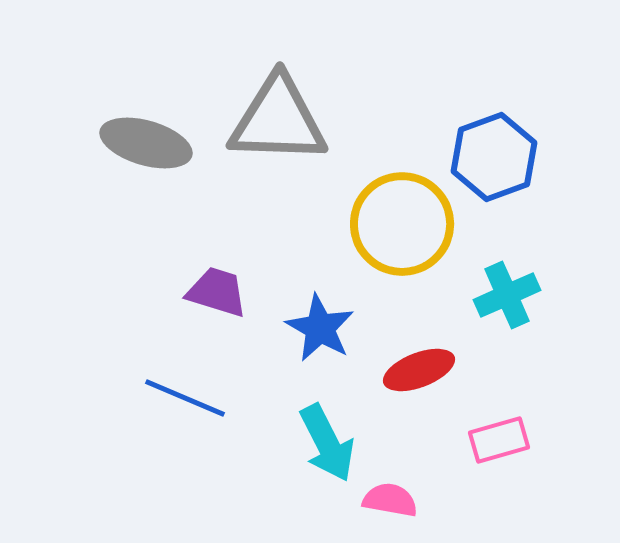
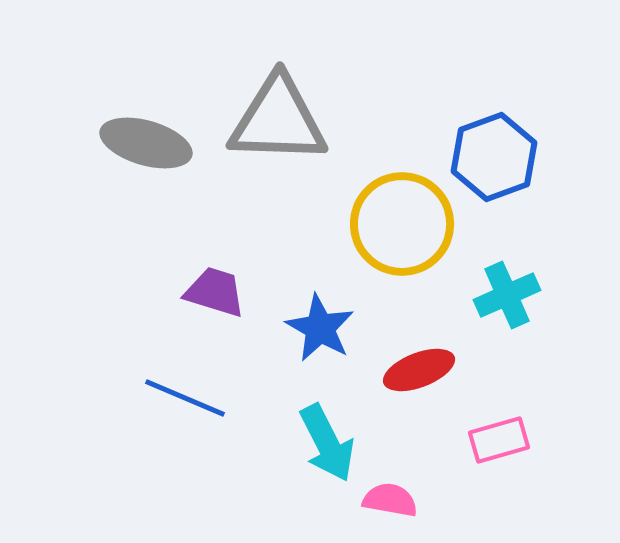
purple trapezoid: moved 2 px left
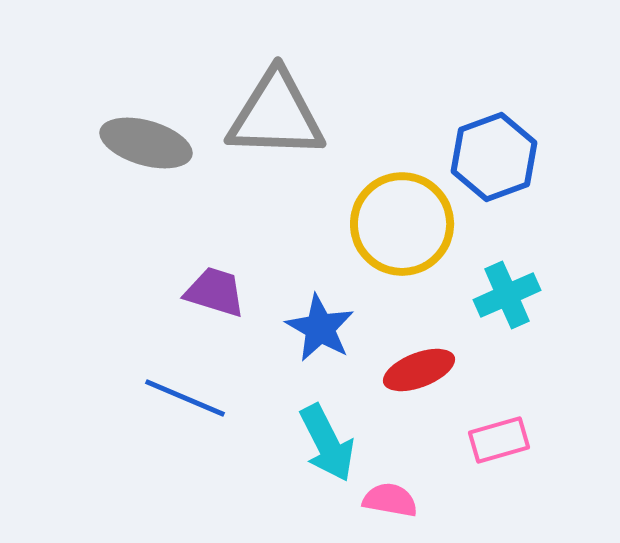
gray triangle: moved 2 px left, 5 px up
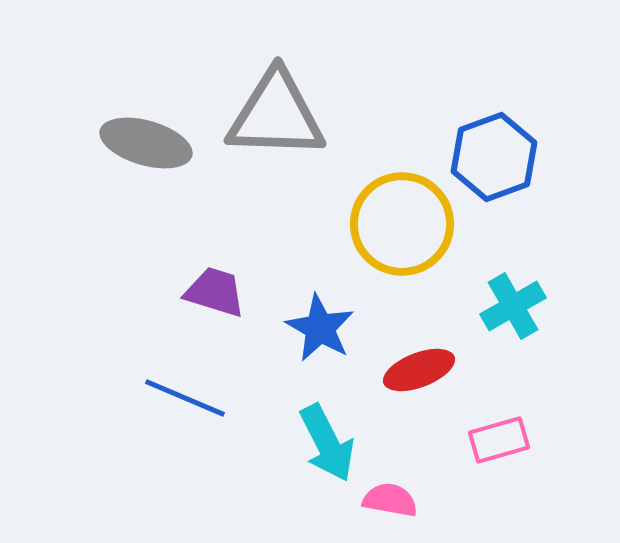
cyan cross: moved 6 px right, 11 px down; rotated 6 degrees counterclockwise
